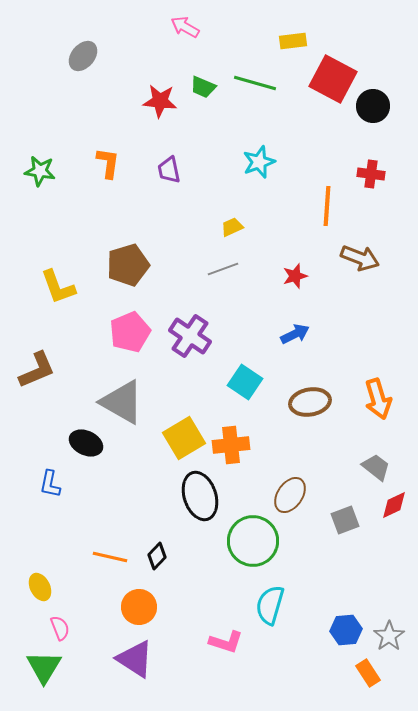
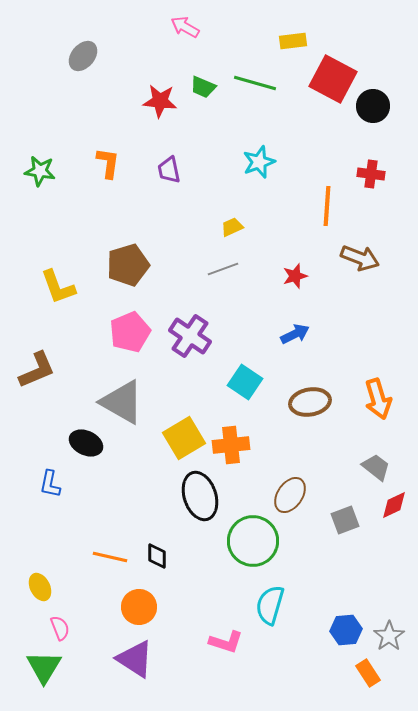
black diamond at (157, 556): rotated 44 degrees counterclockwise
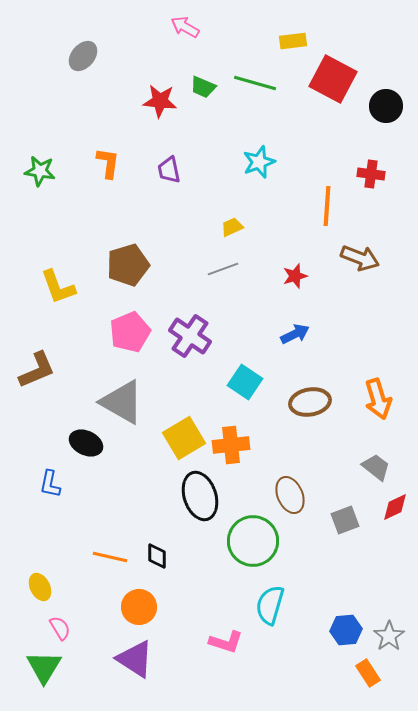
black circle at (373, 106): moved 13 px right
brown ellipse at (290, 495): rotated 57 degrees counterclockwise
red diamond at (394, 505): moved 1 px right, 2 px down
pink semicircle at (60, 628): rotated 10 degrees counterclockwise
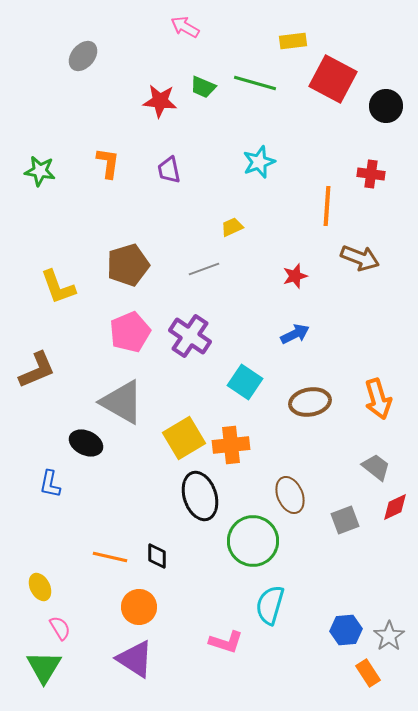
gray line at (223, 269): moved 19 px left
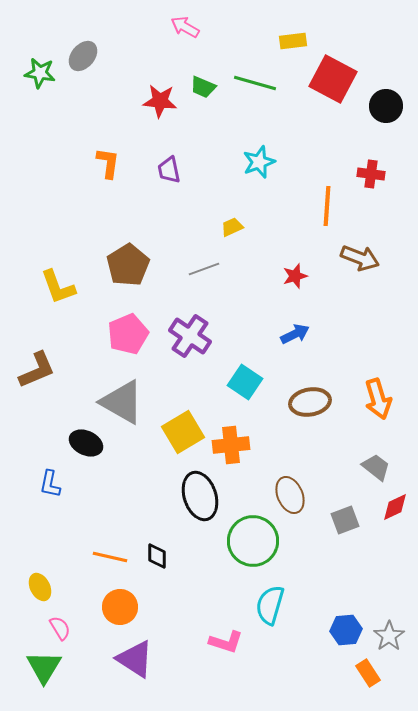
green star at (40, 171): moved 98 px up
brown pentagon at (128, 265): rotated 15 degrees counterclockwise
pink pentagon at (130, 332): moved 2 px left, 2 px down
yellow square at (184, 438): moved 1 px left, 6 px up
orange circle at (139, 607): moved 19 px left
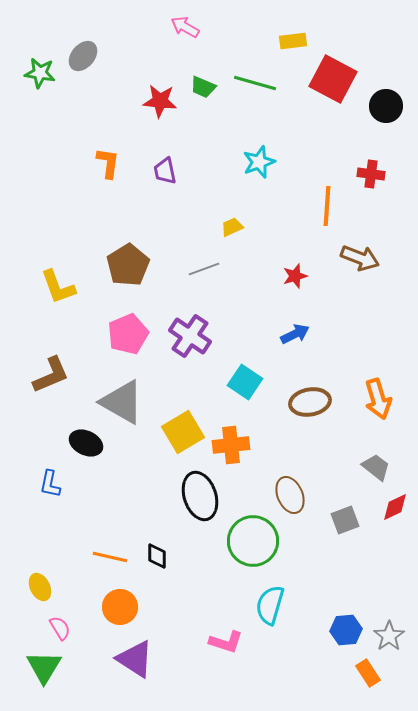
purple trapezoid at (169, 170): moved 4 px left, 1 px down
brown L-shape at (37, 370): moved 14 px right, 5 px down
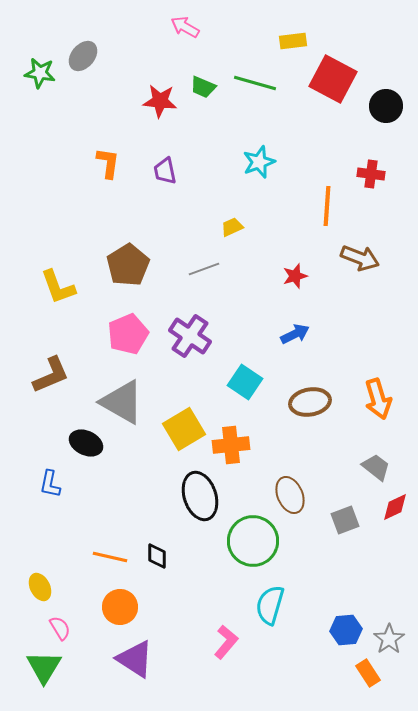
yellow square at (183, 432): moved 1 px right, 3 px up
gray star at (389, 636): moved 3 px down
pink L-shape at (226, 642): rotated 68 degrees counterclockwise
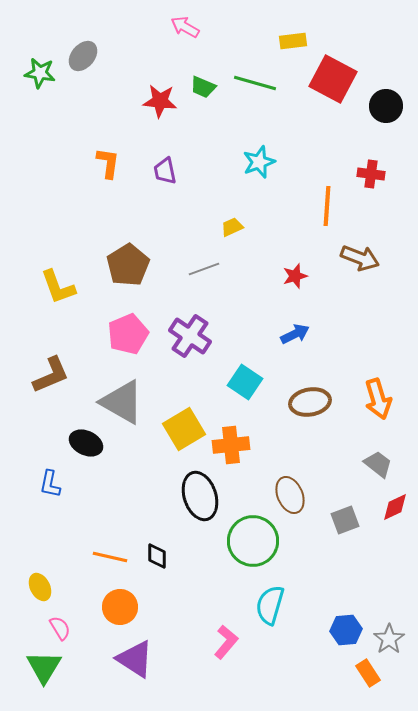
gray trapezoid at (376, 467): moved 2 px right, 3 px up
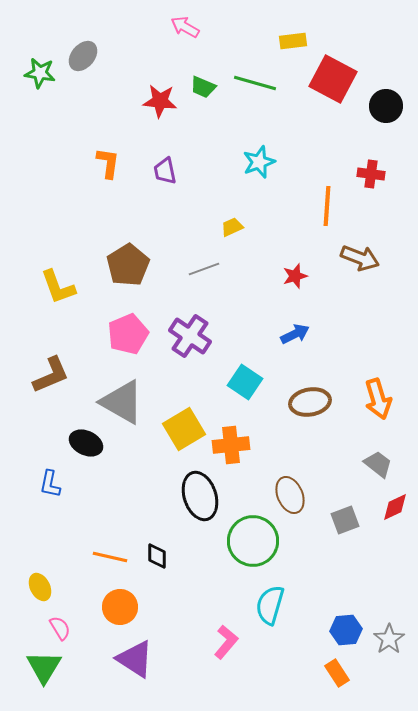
orange rectangle at (368, 673): moved 31 px left
